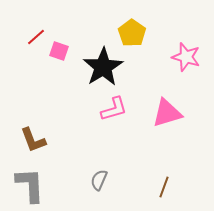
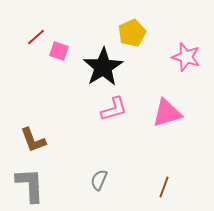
yellow pentagon: rotated 12 degrees clockwise
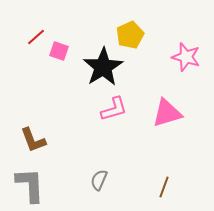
yellow pentagon: moved 2 px left, 2 px down
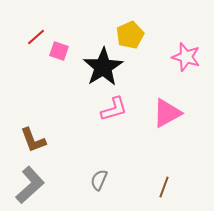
pink triangle: rotated 12 degrees counterclockwise
gray L-shape: rotated 51 degrees clockwise
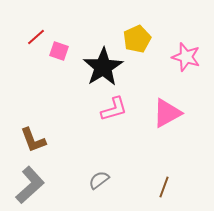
yellow pentagon: moved 7 px right, 4 px down
gray semicircle: rotated 30 degrees clockwise
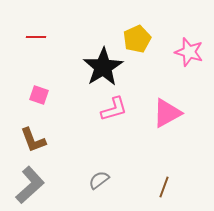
red line: rotated 42 degrees clockwise
pink square: moved 20 px left, 44 px down
pink star: moved 3 px right, 5 px up
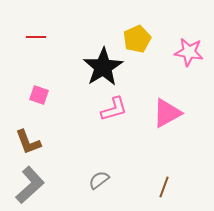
pink star: rotated 8 degrees counterclockwise
brown L-shape: moved 5 px left, 2 px down
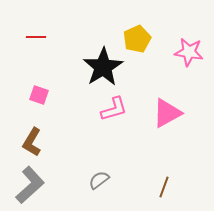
brown L-shape: moved 4 px right; rotated 52 degrees clockwise
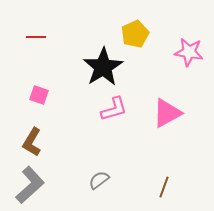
yellow pentagon: moved 2 px left, 5 px up
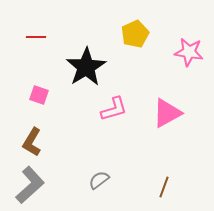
black star: moved 17 px left
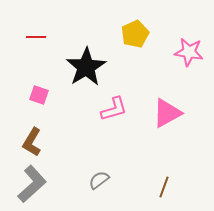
gray L-shape: moved 2 px right, 1 px up
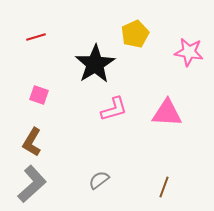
red line: rotated 18 degrees counterclockwise
black star: moved 9 px right, 3 px up
pink triangle: rotated 32 degrees clockwise
